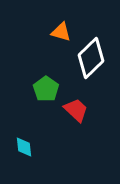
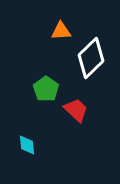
orange triangle: moved 1 px up; rotated 20 degrees counterclockwise
cyan diamond: moved 3 px right, 2 px up
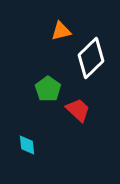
orange triangle: rotated 10 degrees counterclockwise
green pentagon: moved 2 px right
red trapezoid: moved 2 px right
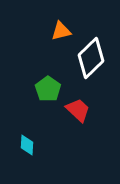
cyan diamond: rotated 10 degrees clockwise
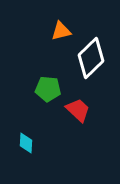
green pentagon: rotated 30 degrees counterclockwise
cyan diamond: moved 1 px left, 2 px up
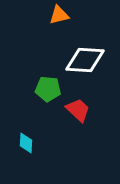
orange triangle: moved 2 px left, 16 px up
white diamond: moved 6 px left, 2 px down; rotated 48 degrees clockwise
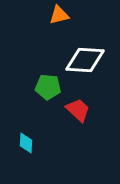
green pentagon: moved 2 px up
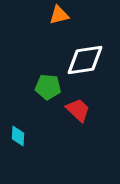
white diamond: rotated 12 degrees counterclockwise
cyan diamond: moved 8 px left, 7 px up
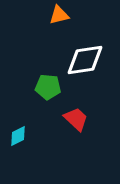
red trapezoid: moved 2 px left, 9 px down
cyan diamond: rotated 60 degrees clockwise
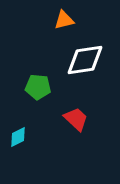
orange triangle: moved 5 px right, 5 px down
green pentagon: moved 10 px left
cyan diamond: moved 1 px down
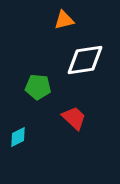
red trapezoid: moved 2 px left, 1 px up
